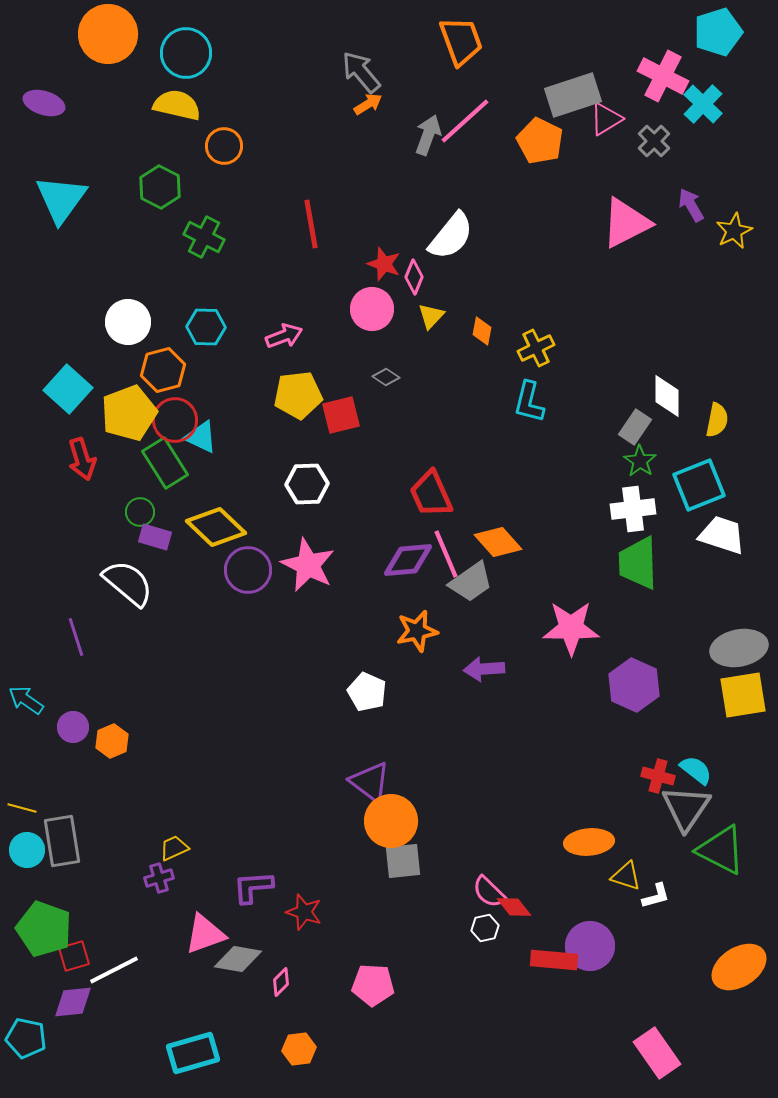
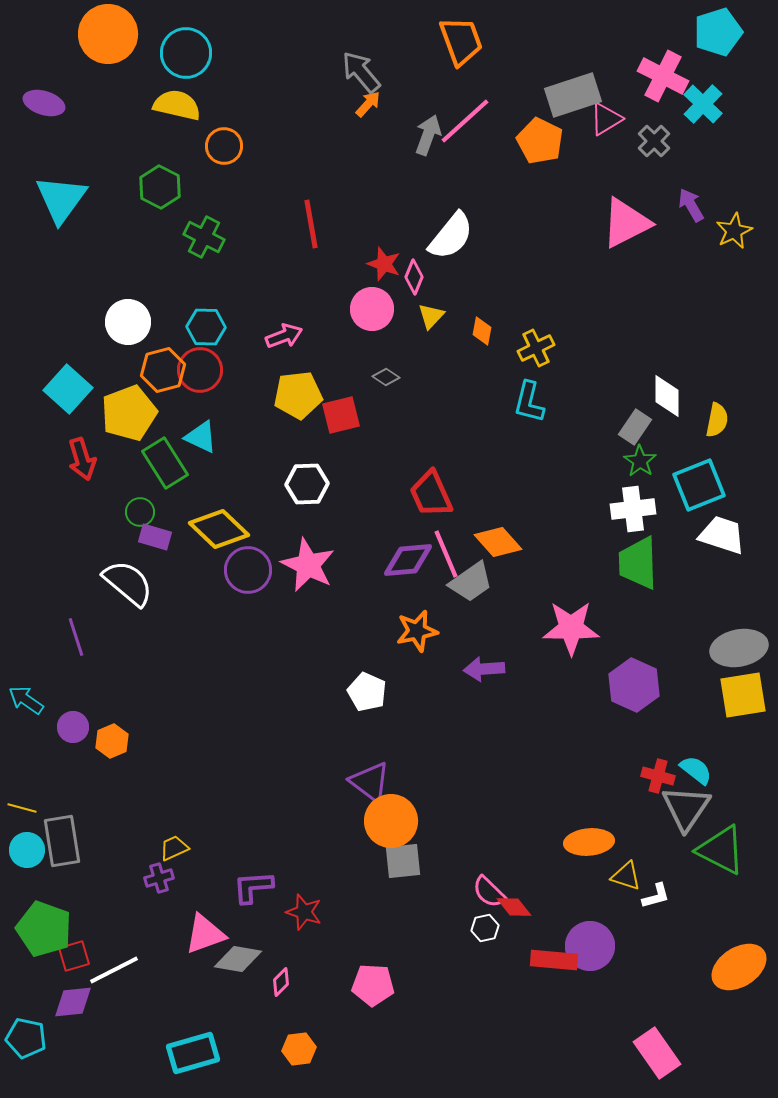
orange arrow at (368, 104): rotated 16 degrees counterclockwise
red circle at (175, 420): moved 25 px right, 50 px up
yellow diamond at (216, 527): moved 3 px right, 2 px down
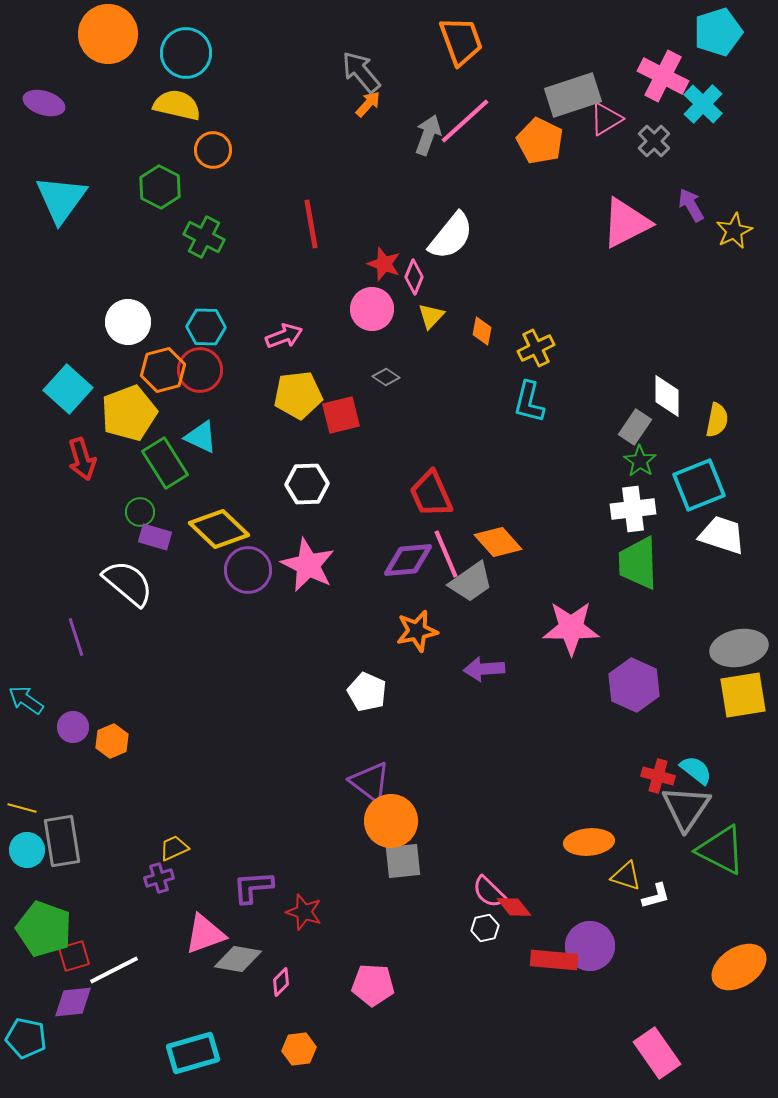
orange circle at (224, 146): moved 11 px left, 4 px down
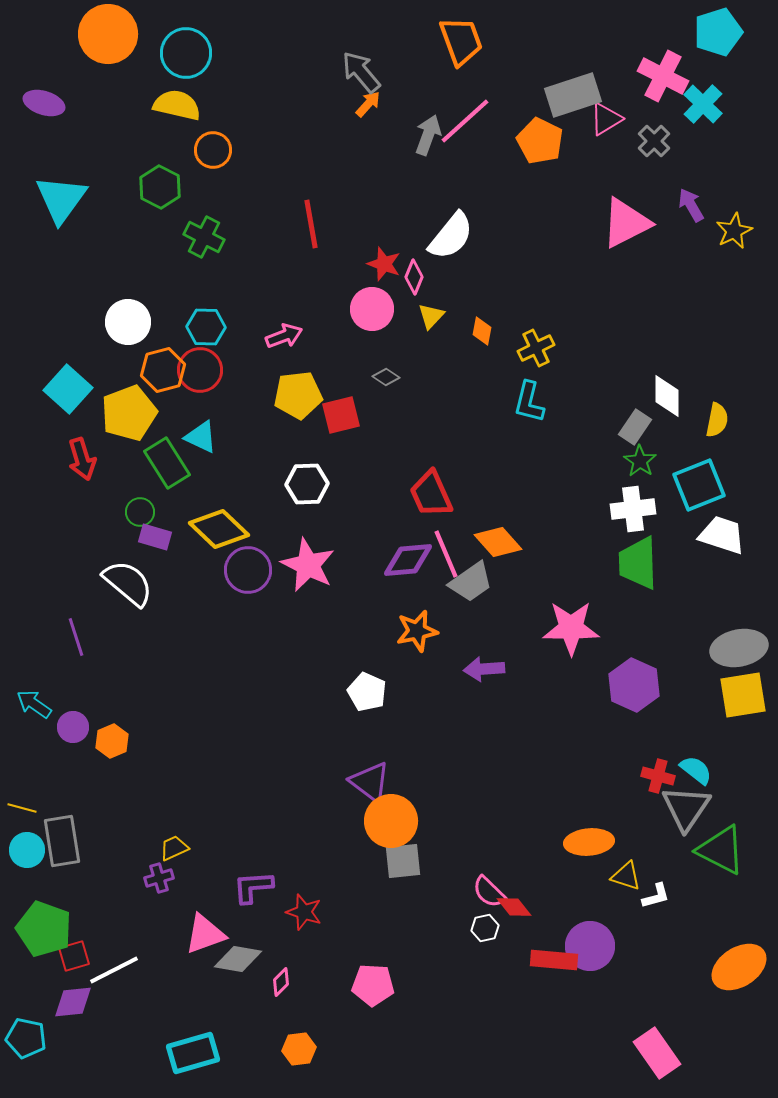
green rectangle at (165, 463): moved 2 px right
cyan arrow at (26, 700): moved 8 px right, 4 px down
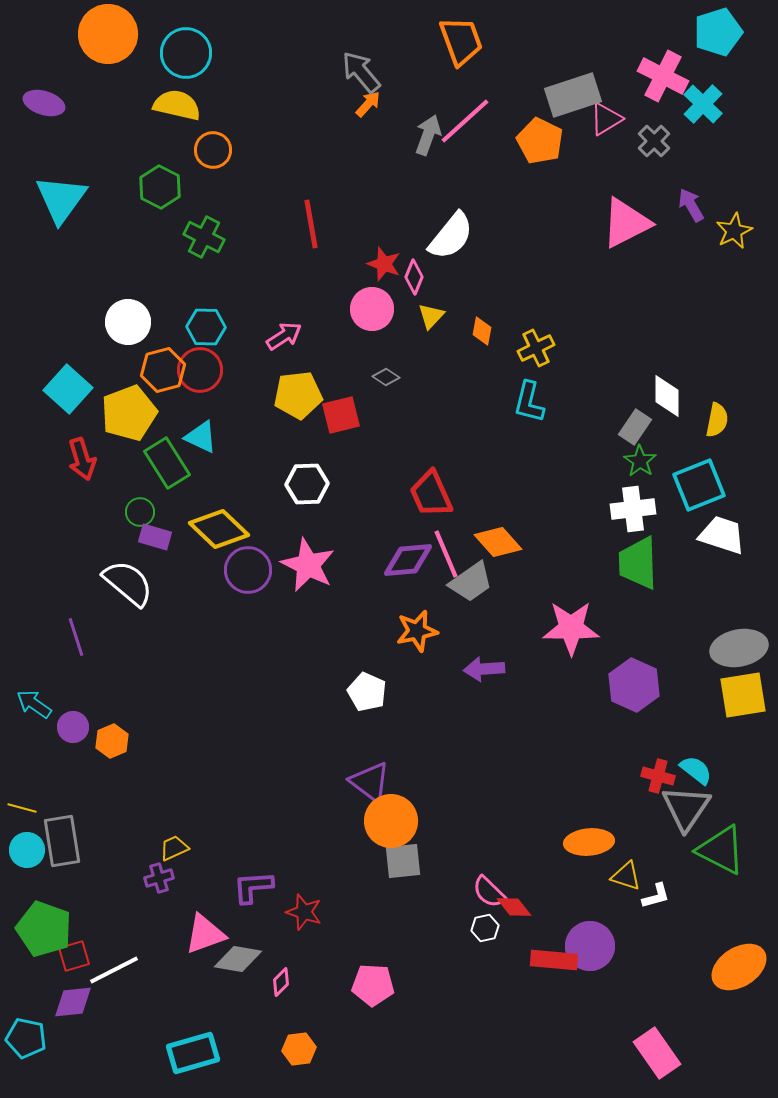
pink arrow at (284, 336): rotated 12 degrees counterclockwise
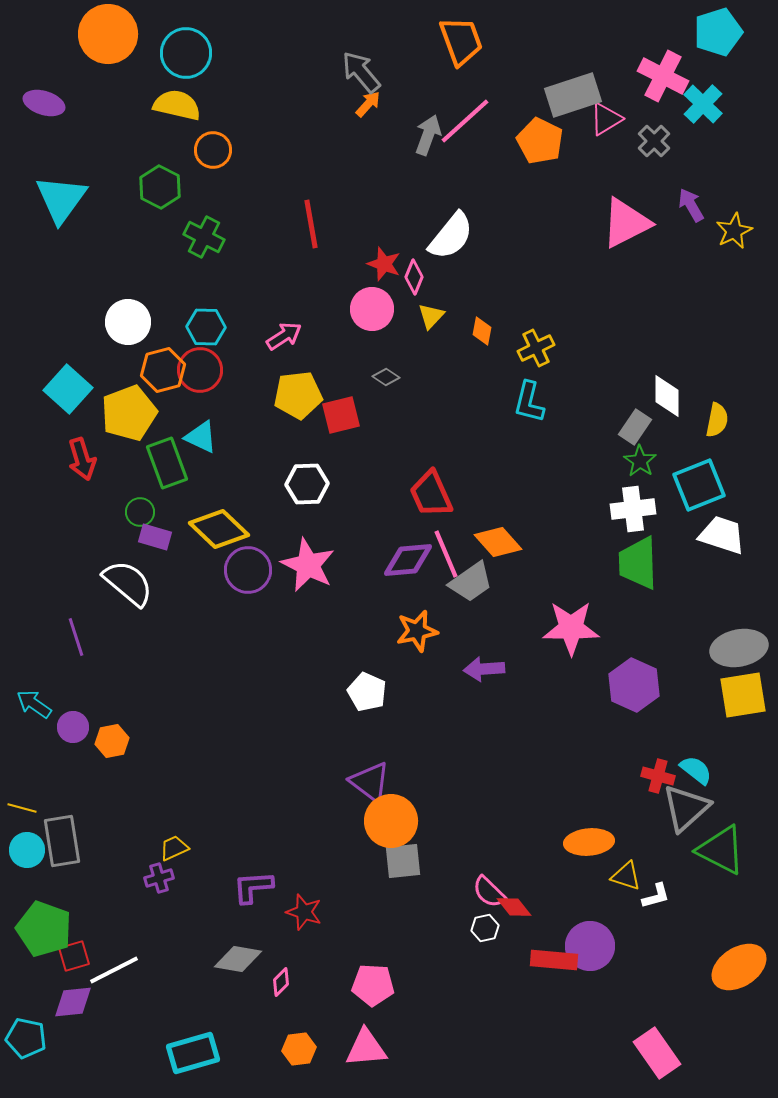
green rectangle at (167, 463): rotated 12 degrees clockwise
orange hexagon at (112, 741): rotated 12 degrees clockwise
gray triangle at (686, 808): rotated 14 degrees clockwise
pink triangle at (205, 934): moved 161 px right, 114 px down; rotated 15 degrees clockwise
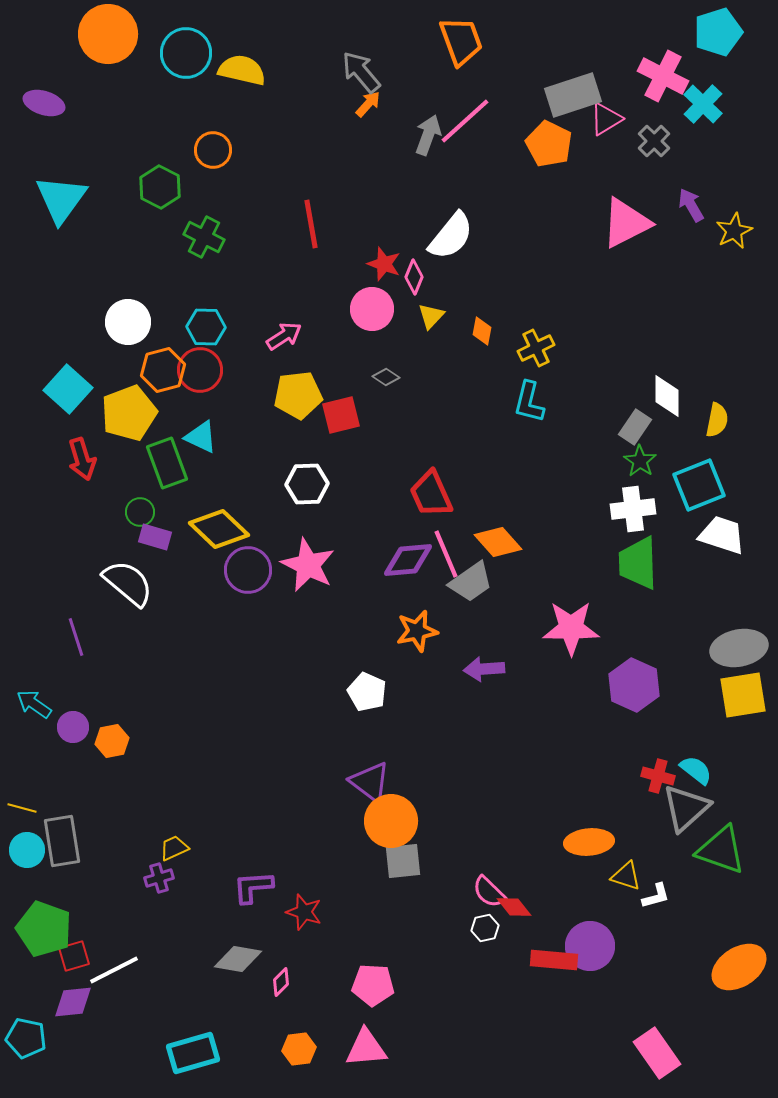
yellow semicircle at (177, 105): moved 65 px right, 35 px up
orange pentagon at (540, 141): moved 9 px right, 3 px down
green triangle at (721, 850): rotated 8 degrees counterclockwise
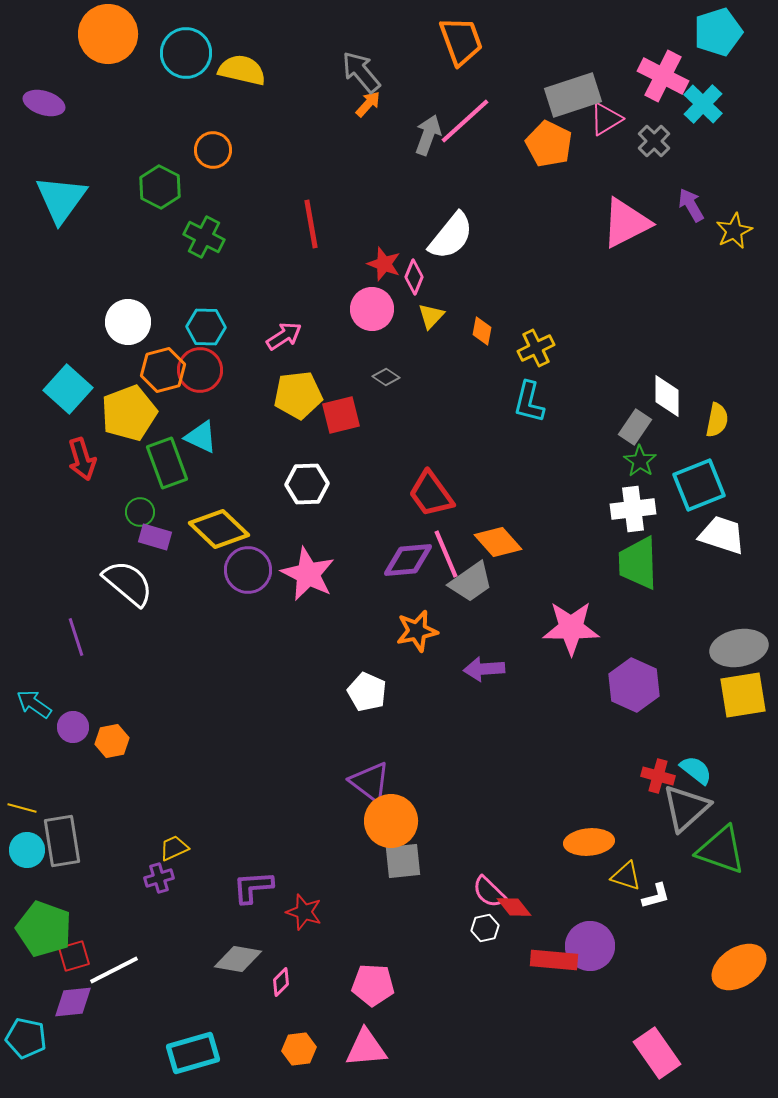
red trapezoid at (431, 494): rotated 12 degrees counterclockwise
pink star at (308, 565): moved 9 px down
